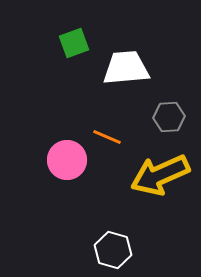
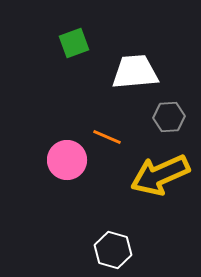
white trapezoid: moved 9 px right, 4 px down
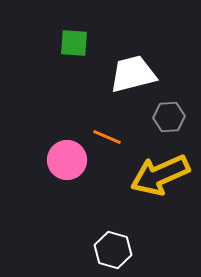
green square: rotated 24 degrees clockwise
white trapezoid: moved 2 px left, 2 px down; rotated 9 degrees counterclockwise
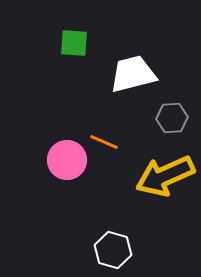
gray hexagon: moved 3 px right, 1 px down
orange line: moved 3 px left, 5 px down
yellow arrow: moved 5 px right, 1 px down
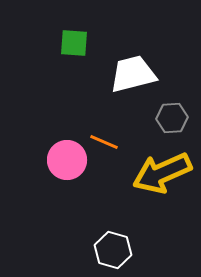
yellow arrow: moved 3 px left, 3 px up
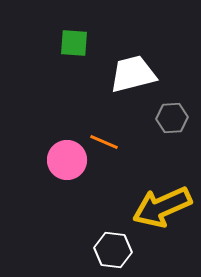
yellow arrow: moved 34 px down
white hexagon: rotated 9 degrees counterclockwise
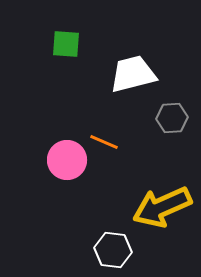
green square: moved 8 px left, 1 px down
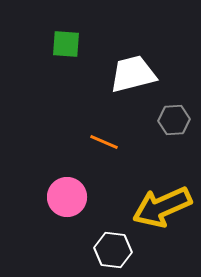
gray hexagon: moved 2 px right, 2 px down
pink circle: moved 37 px down
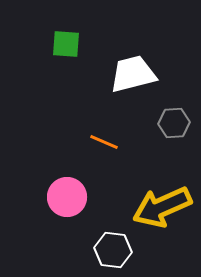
gray hexagon: moved 3 px down
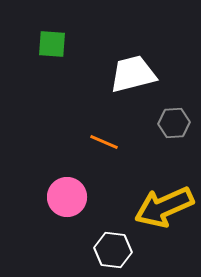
green square: moved 14 px left
yellow arrow: moved 2 px right
